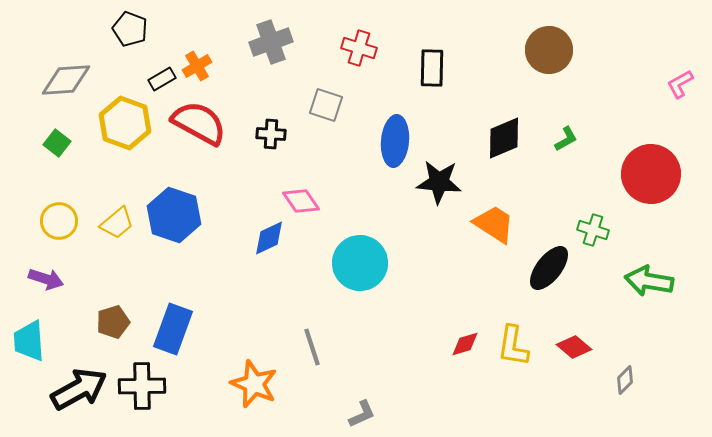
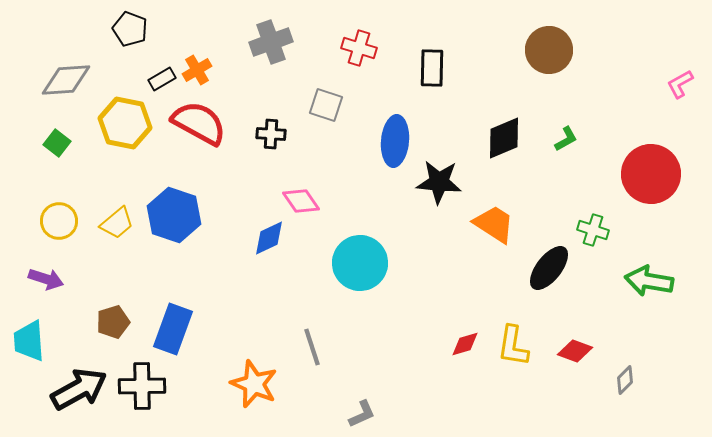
orange cross at (197, 66): moved 4 px down
yellow hexagon at (125, 123): rotated 9 degrees counterclockwise
red diamond at (574, 347): moved 1 px right, 4 px down; rotated 20 degrees counterclockwise
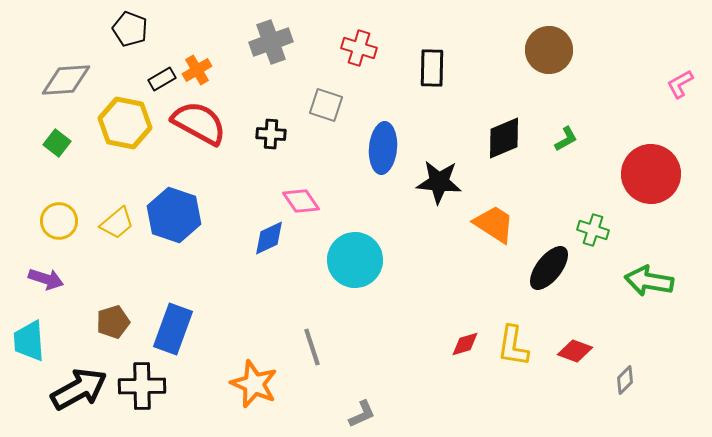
blue ellipse at (395, 141): moved 12 px left, 7 px down
cyan circle at (360, 263): moved 5 px left, 3 px up
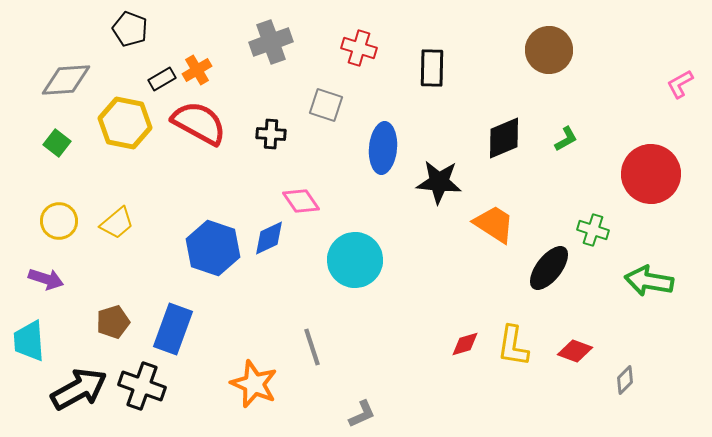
blue hexagon at (174, 215): moved 39 px right, 33 px down
black cross at (142, 386): rotated 21 degrees clockwise
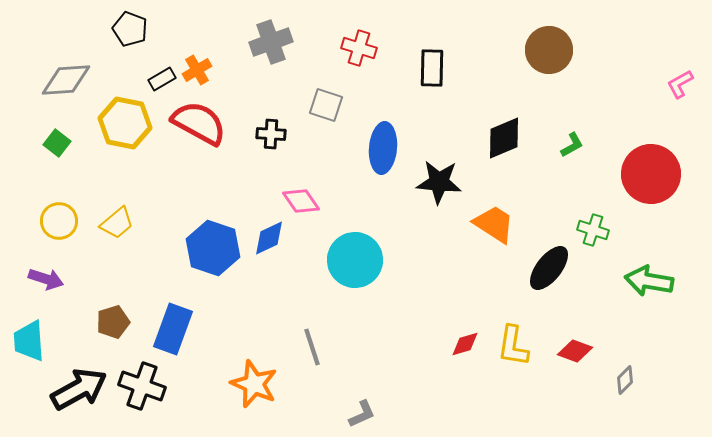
green L-shape at (566, 139): moved 6 px right, 6 px down
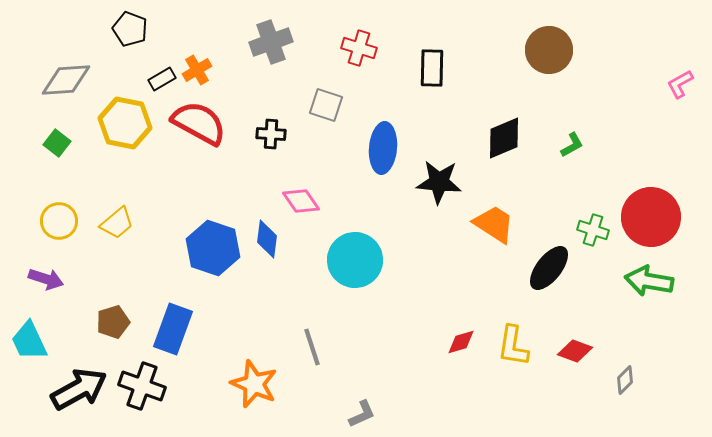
red circle at (651, 174): moved 43 px down
blue diamond at (269, 238): moved 2 px left, 1 px down; rotated 57 degrees counterclockwise
cyan trapezoid at (29, 341): rotated 21 degrees counterclockwise
red diamond at (465, 344): moved 4 px left, 2 px up
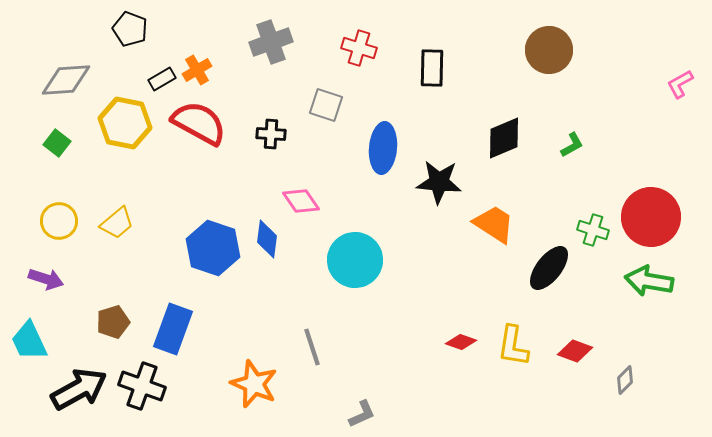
red diamond at (461, 342): rotated 36 degrees clockwise
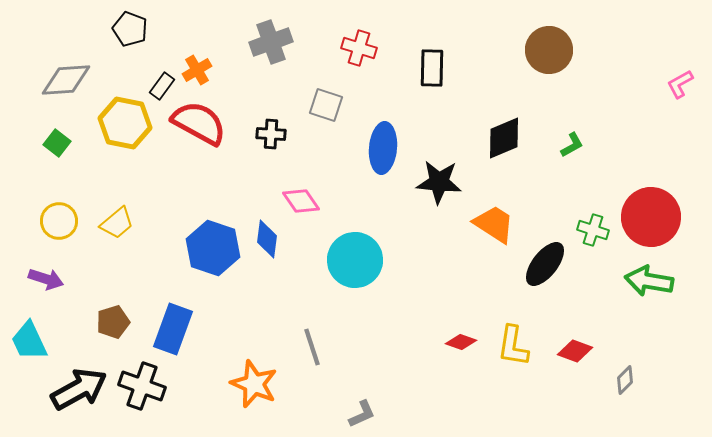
black rectangle at (162, 79): moved 7 px down; rotated 24 degrees counterclockwise
black ellipse at (549, 268): moved 4 px left, 4 px up
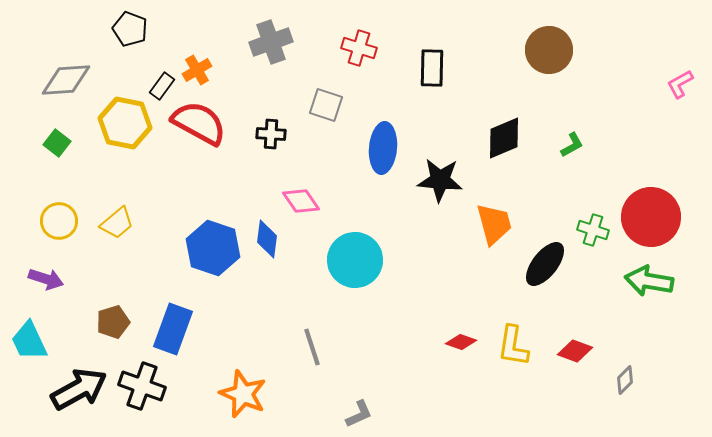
black star at (439, 182): moved 1 px right, 2 px up
orange trapezoid at (494, 224): rotated 42 degrees clockwise
orange star at (254, 384): moved 11 px left, 10 px down
gray L-shape at (362, 414): moved 3 px left
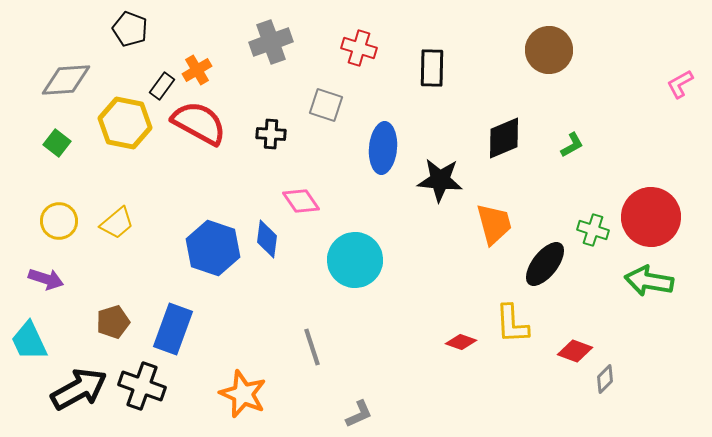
yellow L-shape at (513, 346): moved 1 px left, 22 px up; rotated 12 degrees counterclockwise
gray diamond at (625, 380): moved 20 px left, 1 px up
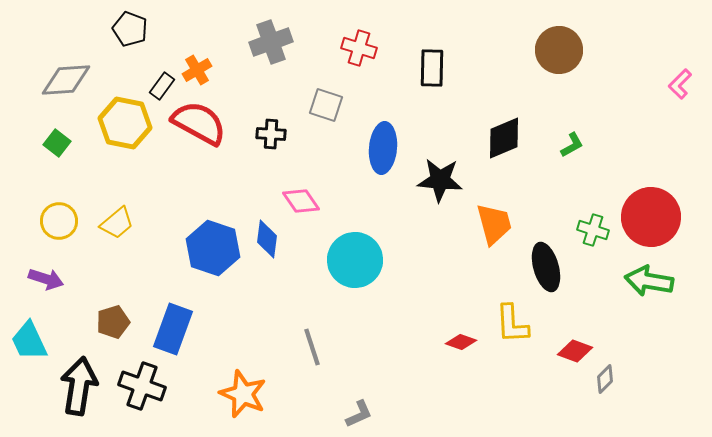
brown circle at (549, 50): moved 10 px right
pink L-shape at (680, 84): rotated 16 degrees counterclockwise
black ellipse at (545, 264): moved 1 px right, 3 px down; rotated 54 degrees counterclockwise
black arrow at (79, 389): moved 3 px up; rotated 52 degrees counterclockwise
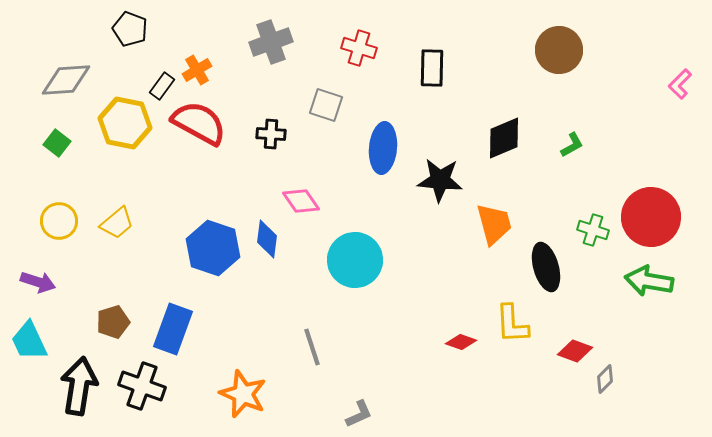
purple arrow at (46, 279): moved 8 px left, 3 px down
